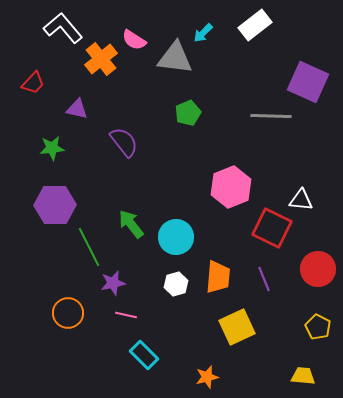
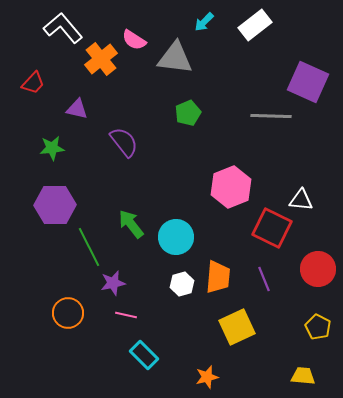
cyan arrow: moved 1 px right, 11 px up
white hexagon: moved 6 px right
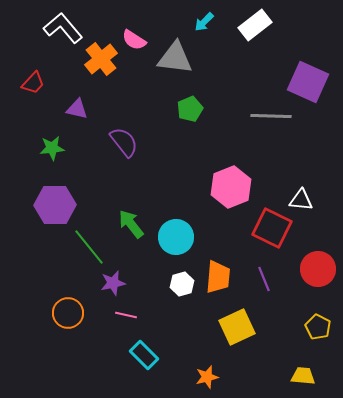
green pentagon: moved 2 px right, 4 px up
green line: rotated 12 degrees counterclockwise
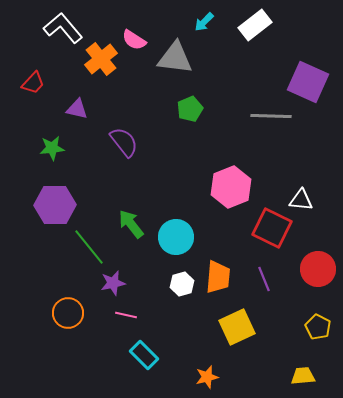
yellow trapezoid: rotated 10 degrees counterclockwise
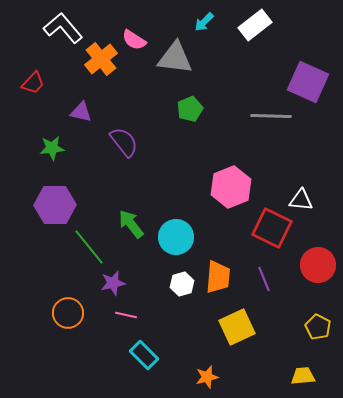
purple triangle: moved 4 px right, 3 px down
red circle: moved 4 px up
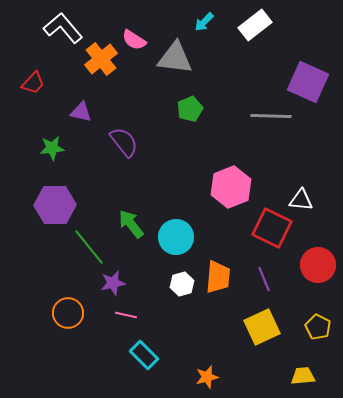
yellow square: moved 25 px right
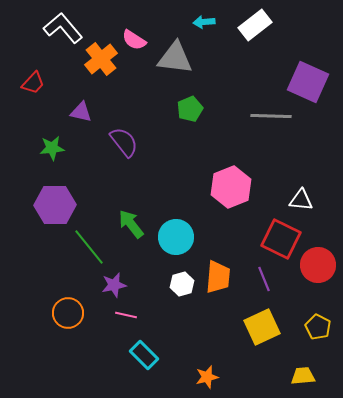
cyan arrow: rotated 40 degrees clockwise
red square: moved 9 px right, 11 px down
purple star: moved 1 px right, 2 px down
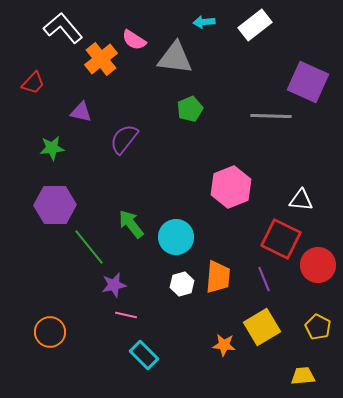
purple semicircle: moved 3 px up; rotated 104 degrees counterclockwise
orange circle: moved 18 px left, 19 px down
yellow square: rotated 6 degrees counterclockwise
orange star: moved 17 px right, 32 px up; rotated 20 degrees clockwise
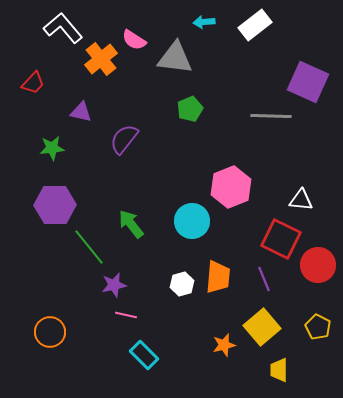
cyan circle: moved 16 px right, 16 px up
yellow square: rotated 9 degrees counterclockwise
orange star: rotated 20 degrees counterclockwise
yellow trapezoid: moved 24 px left, 6 px up; rotated 85 degrees counterclockwise
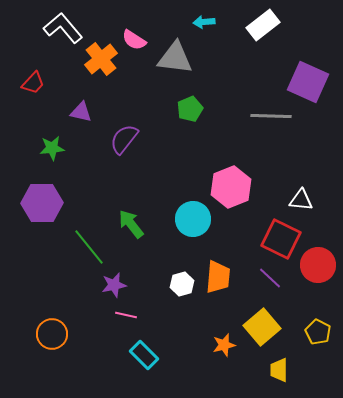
white rectangle: moved 8 px right
purple hexagon: moved 13 px left, 2 px up
cyan circle: moved 1 px right, 2 px up
purple line: moved 6 px right, 1 px up; rotated 25 degrees counterclockwise
yellow pentagon: moved 5 px down
orange circle: moved 2 px right, 2 px down
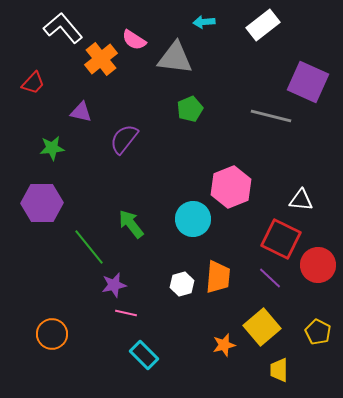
gray line: rotated 12 degrees clockwise
pink line: moved 2 px up
